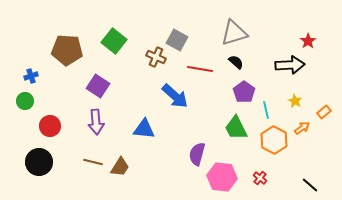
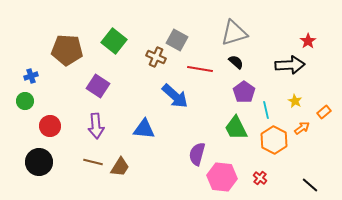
purple arrow: moved 4 px down
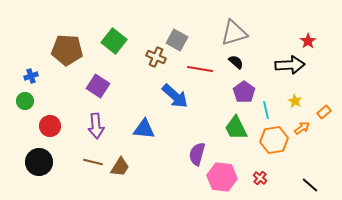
orange hexagon: rotated 24 degrees clockwise
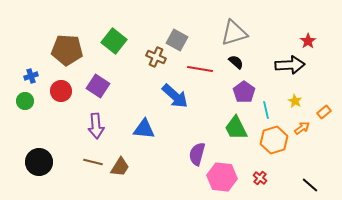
red circle: moved 11 px right, 35 px up
orange hexagon: rotated 8 degrees counterclockwise
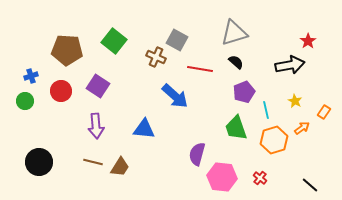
black arrow: rotated 8 degrees counterclockwise
purple pentagon: rotated 15 degrees clockwise
orange rectangle: rotated 16 degrees counterclockwise
green trapezoid: rotated 8 degrees clockwise
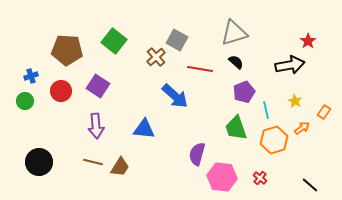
brown cross: rotated 24 degrees clockwise
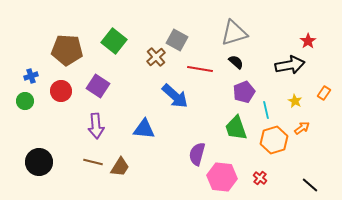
orange rectangle: moved 19 px up
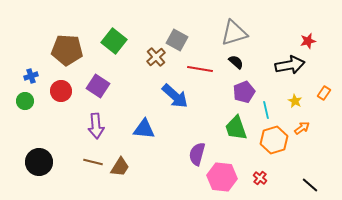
red star: rotated 21 degrees clockwise
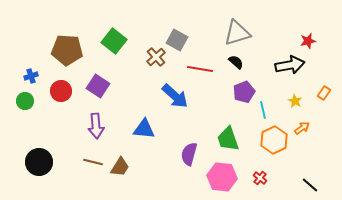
gray triangle: moved 3 px right
cyan line: moved 3 px left
green trapezoid: moved 8 px left, 11 px down
orange hexagon: rotated 8 degrees counterclockwise
purple semicircle: moved 8 px left
